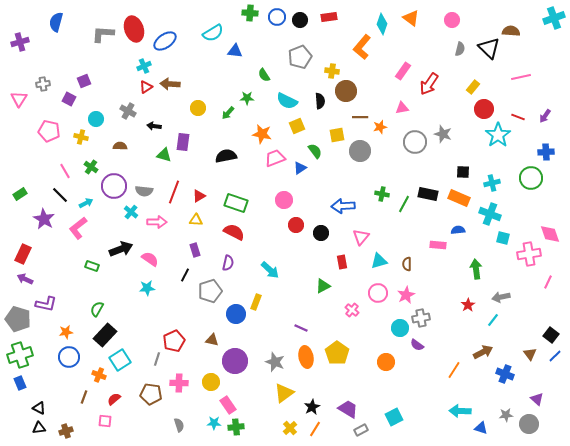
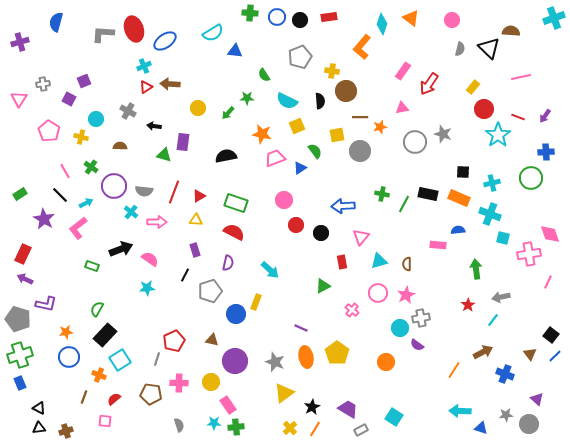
pink pentagon at (49, 131): rotated 20 degrees clockwise
cyan square at (394, 417): rotated 30 degrees counterclockwise
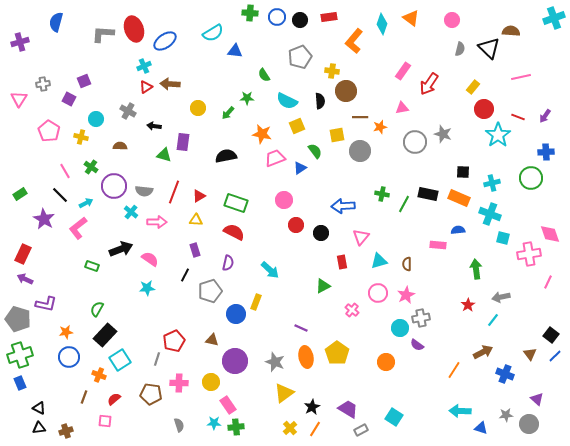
orange L-shape at (362, 47): moved 8 px left, 6 px up
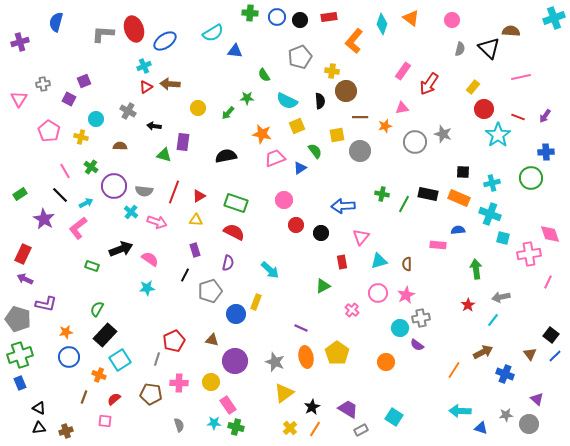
orange star at (380, 127): moved 5 px right, 1 px up
pink arrow at (157, 222): rotated 18 degrees clockwise
green cross at (236, 427): rotated 21 degrees clockwise
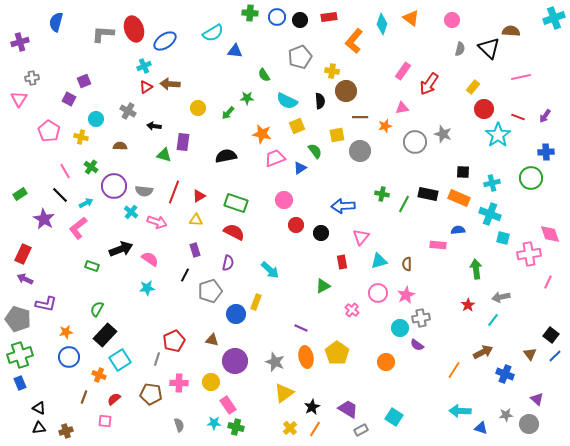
gray cross at (43, 84): moved 11 px left, 6 px up
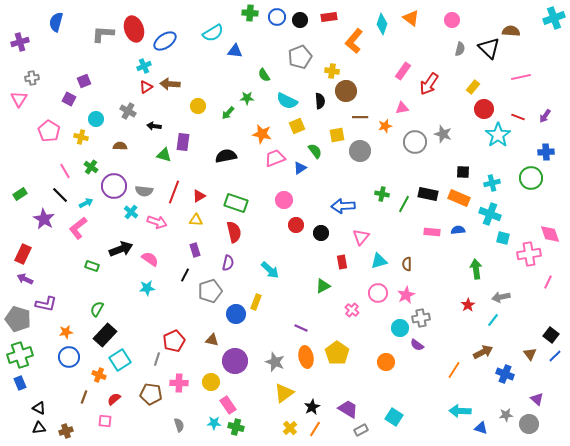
yellow circle at (198, 108): moved 2 px up
red semicircle at (234, 232): rotated 50 degrees clockwise
pink rectangle at (438, 245): moved 6 px left, 13 px up
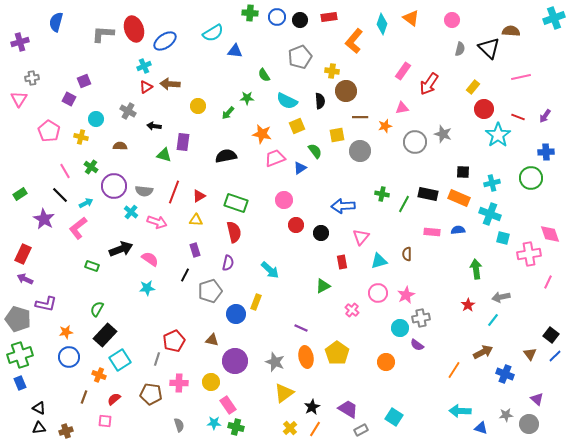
brown semicircle at (407, 264): moved 10 px up
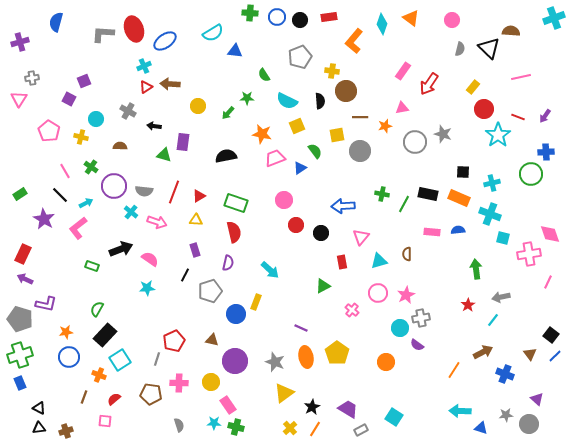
green circle at (531, 178): moved 4 px up
gray pentagon at (18, 319): moved 2 px right
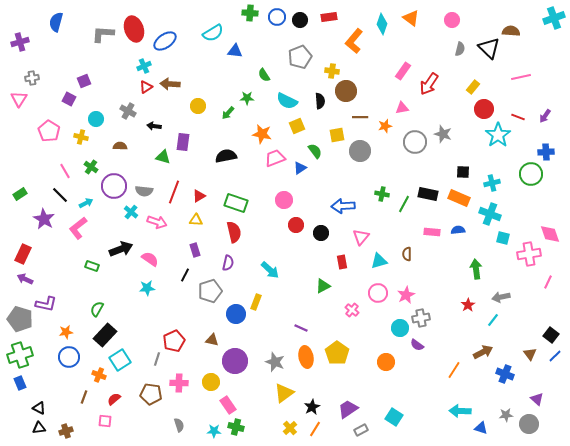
green triangle at (164, 155): moved 1 px left, 2 px down
purple trapezoid at (348, 409): rotated 65 degrees counterclockwise
cyan star at (214, 423): moved 8 px down
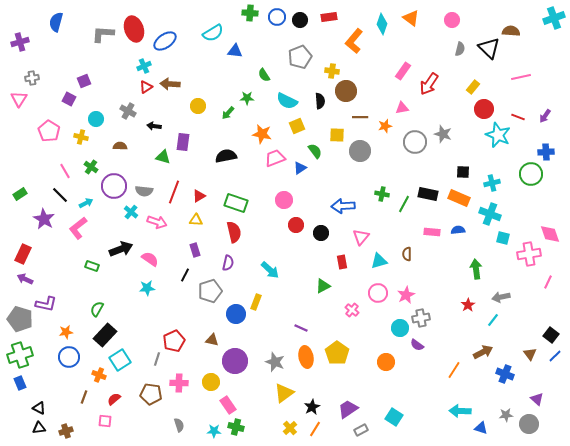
yellow square at (337, 135): rotated 14 degrees clockwise
cyan star at (498, 135): rotated 15 degrees counterclockwise
